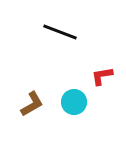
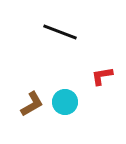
cyan circle: moved 9 px left
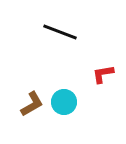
red L-shape: moved 1 px right, 2 px up
cyan circle: moved 1 px left
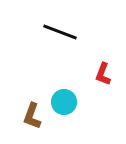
red L-shape: rotated 60 degrees counterclockwise
brown L-shape: moved 12 px down; rotated 140 degrees clockwise
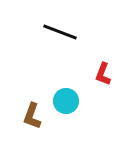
cyan circle: moved 2 px right, 1 px up
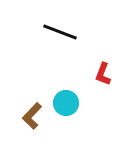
cyan circle: moved 2 px down
brown L-shape: rotated 24 degrees clockwise
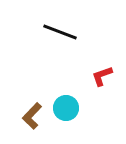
red L-shape: moved 1 px left, 2 px down; rotated 50 degrees clockwise
cyan circle: moved 5 px down
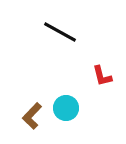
black line: rotated 8 degrees clockwise
red L-shape: rotated 85 degrees counterclockwise
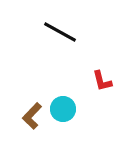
red L-shape: moved 5 px down
cyan circle: moved 3 px left, 1 px down
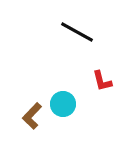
black line: moved 17 px right
cyan circle: moved 5 px up
